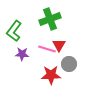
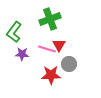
green L-shape: moved 1 px down
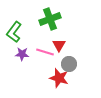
pink line: moved 2 px left, 3 px down
red star: moved 8 px right, 3 px down; rotated 18 degrees clockwise
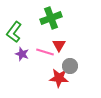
green cross: moved 1 px right, 1 px up
purple star: rotated 16 degrees clockwise
gray circle: moved 1 px right, 2 px down
red star: rotated 12 degrees counterclockwise
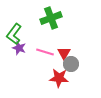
green L-shape: moved 2 px down
red triangle: moved 5 px right, 8 px down
purple star: moved 3 px left, 6 px up
gray circle: moved 1 px right, 2 px up
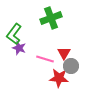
pink line: moved 7 px down
gray circle: moved 2 px down
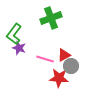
red triangle: moved 2 px down; rotated 32 degrees clockwise
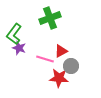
green cross: moved 1 px left
red triangle: moved 3 px left, 4 px up
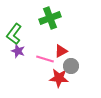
purple star: moved 1 px left, 3 px down
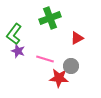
red triangle: moved 16 px right, 13 px up
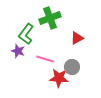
green L-shape: moved 12 px right
gray circle: moved 1 px right, 1 px down
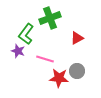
gray circle: moved 5 px right, 4 px down
